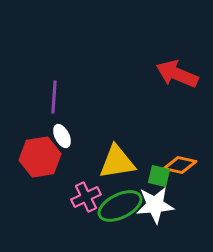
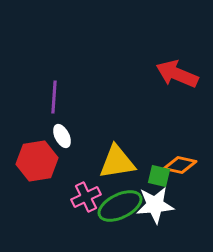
red hexagon: moved 3 px left, 4 px down
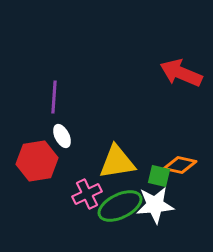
red arrow: moved 4 px right, 1 px up
pink cross: moved 1 px right, 3 px up
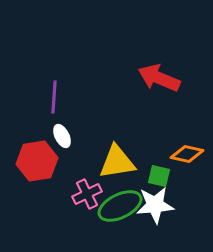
red arrow: moved 22 px left, 5 px down
orange diamond: moved 7 px right, 11 px up
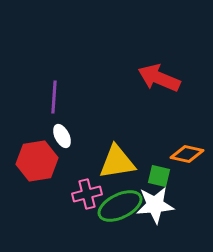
pink cross: rotated 12 degrees clockwise
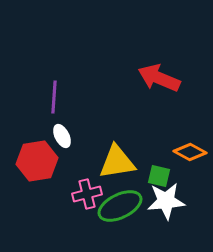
orange diamond: moved 3 px right, 2 px up; rotated 16 degrees clockwise
white star: moved 11 px right, 4 px up
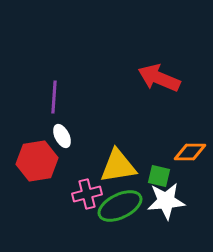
orange diamond: rotated 28 degrees counterclockwise
yellow triangle: moved 1 px right, 4 px down
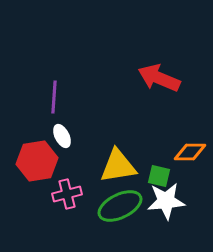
pink cross: moved 20 px left
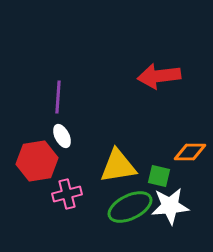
red arrow: moved 2 px up; rotated 30 degrees counterclockwise
purple line: moved 4 px right
white star: moved 4 px right, 5 px down
green ellipse: moved 10 px right, 1 px down
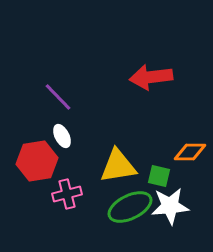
red arrow: moved 8 px left, 1 px down
purple line: rotated 48 degrees counterclockwise
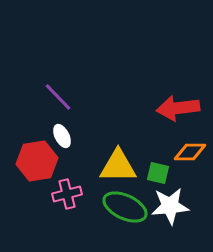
red arrow: moved 27 px right, 31 px down
yellow triangle: rotated 9 degrees clockwise
green square: moved 1 px left, 3 px up
green ellipse: moved 5 px left; rotated 51 degrees clockwise
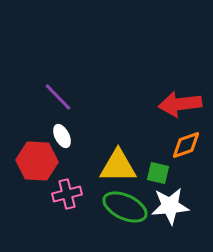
red arrow: moved 2 px right, 4 px up
orange diamond: moved 4 px left, 7 px up; rotated 20 degrees counterclockwise
red hexagon: rotated 12 degrees clockwise
